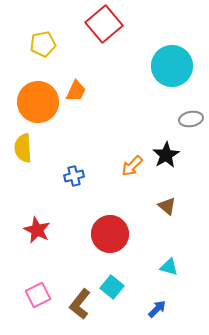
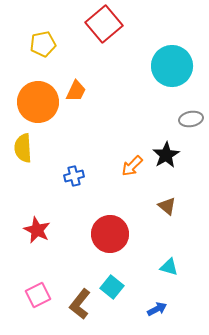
blue arrow: rotated 18 degrees clockwise
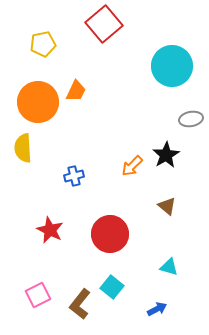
red star: moved 13 px right
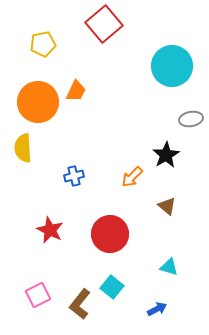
orange arrow: moved 11 px down
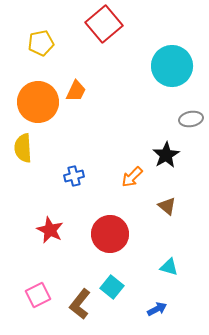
yellow pentagon: moved 2 px left, 1 px up
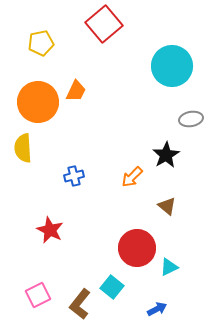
red circle: moved 27 px right, 14 px down
cyan triangle: rotated 42 degrees counterclockwise
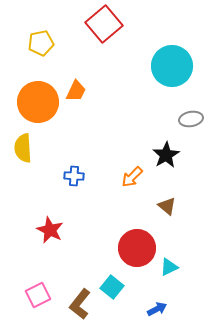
blue cross: rotated 18 degrees clockwise
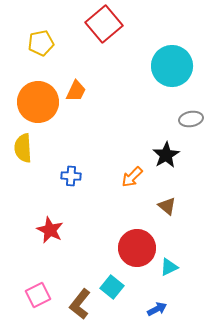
blue cross: moved 3 px left
